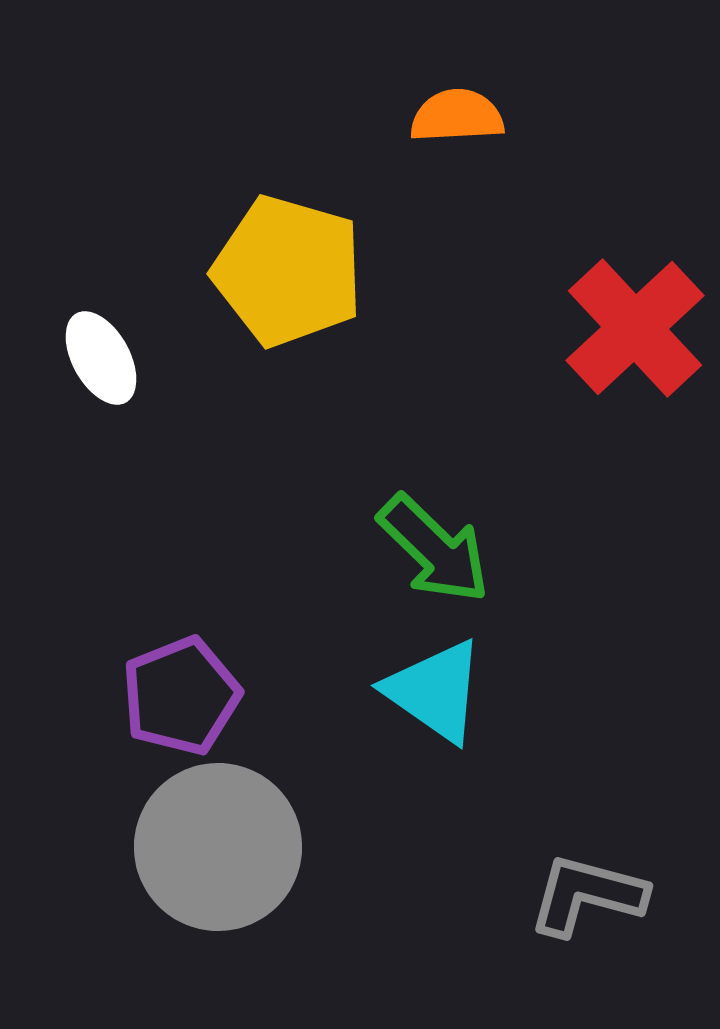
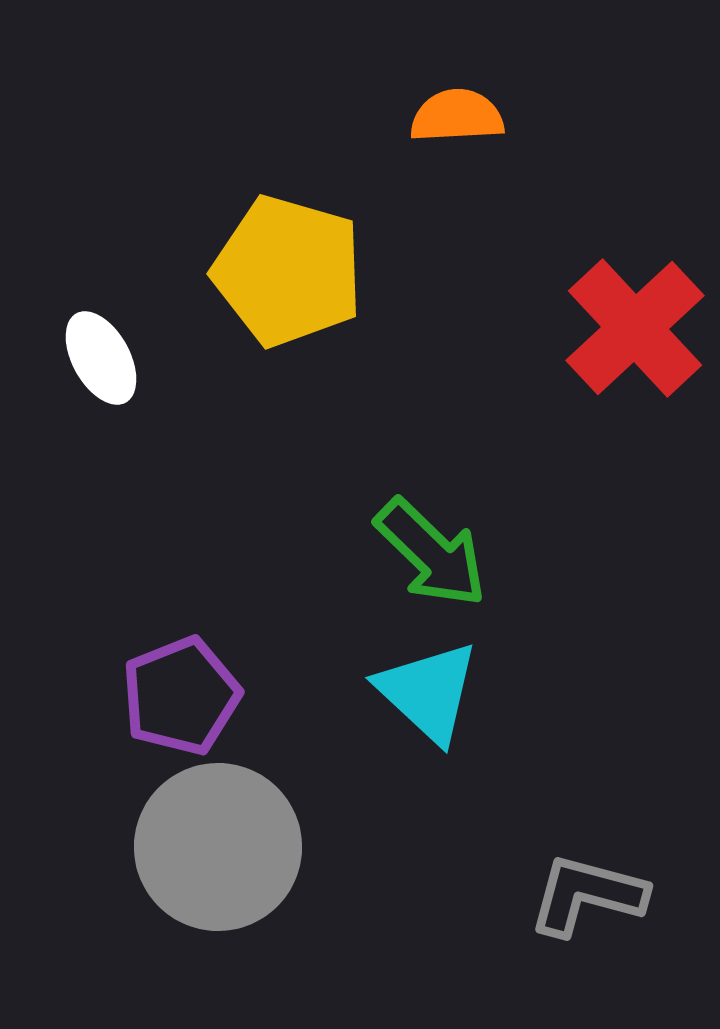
green arrow: moved 3 px left, 4 px down
cyan triangle: moved 7 px left, 1 px down; rotated 8 degrees clockwise
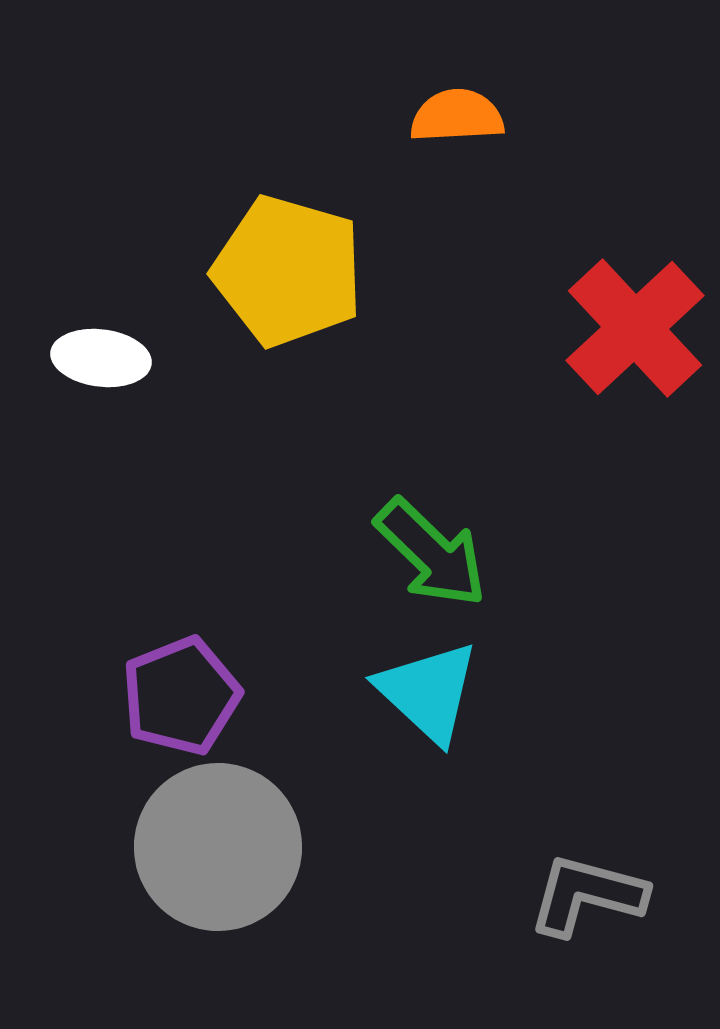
white ellipse: rotated 54 degrees counterclockwise
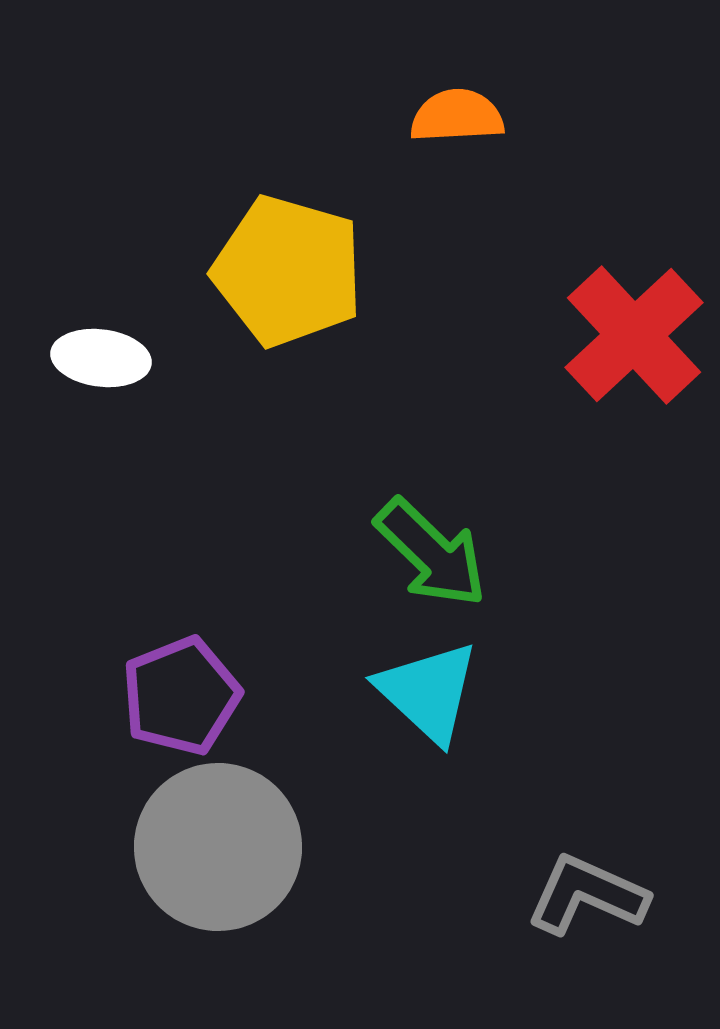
red cross: moved 1 px left, 7 px down
gray L-shape: rotated 9 degrees clockwise
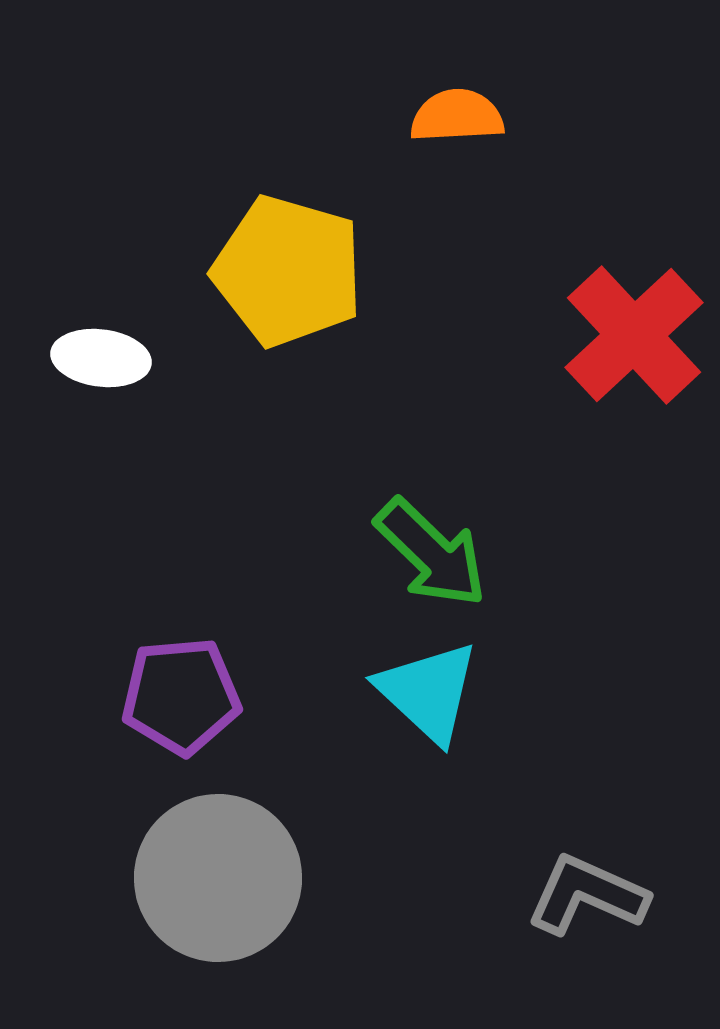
purple pentagon: rotated 17 degrees clockwise
gray circle: moved 31 px down
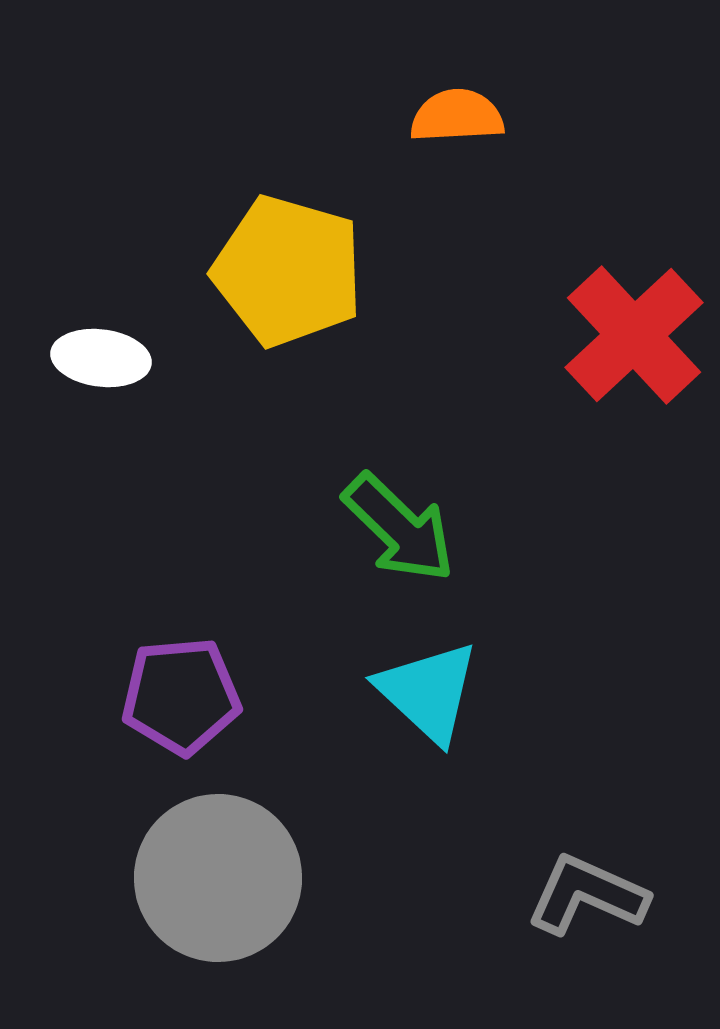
green arrow: moved 32 px left, 25 px up
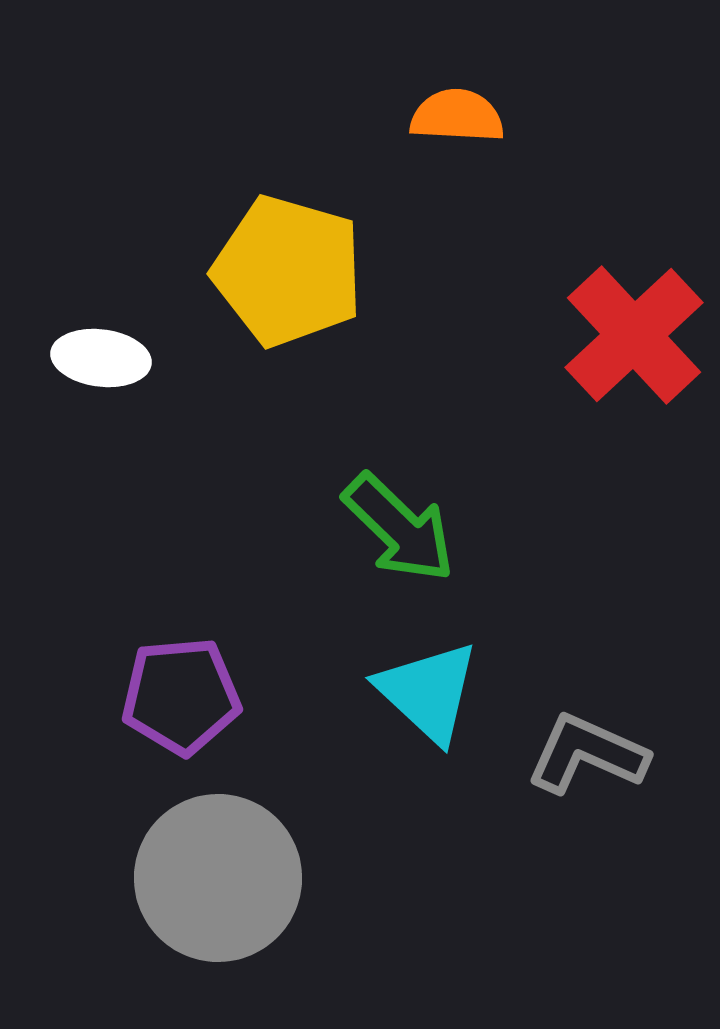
orange semicircle: rotated 6 degrees clockwise
gray L-shape: moved 141 px up
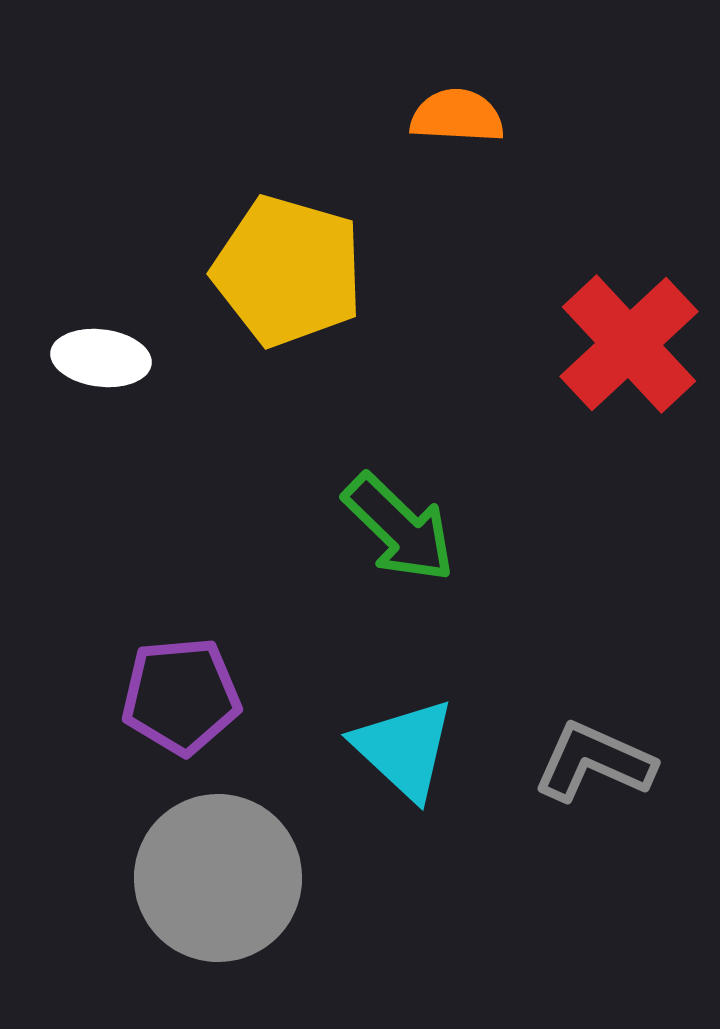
red cross: moved 5 px left, 9 px down
cyan triangle: moved 24 px left, 57 px down
gray L-shape: moved 7 px right, 8 px down
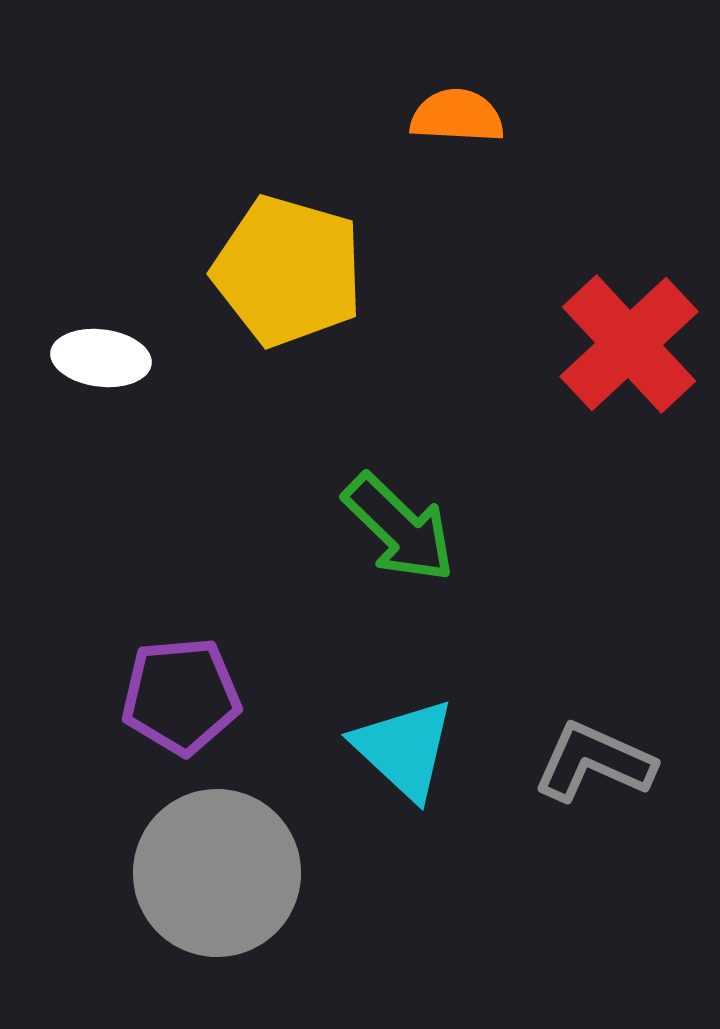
gray circle: moved 1 px left, 5 px up
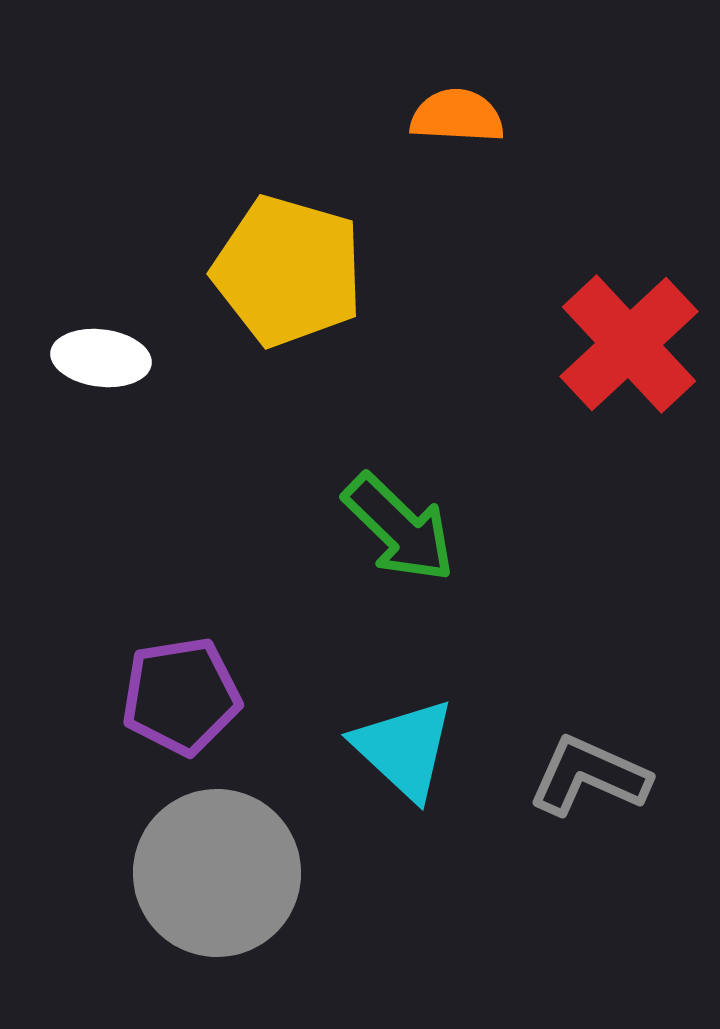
purple pentagon: rotated 4 degrees counterclockwise
gray L-shape: moved 5 px left, 14 px down
